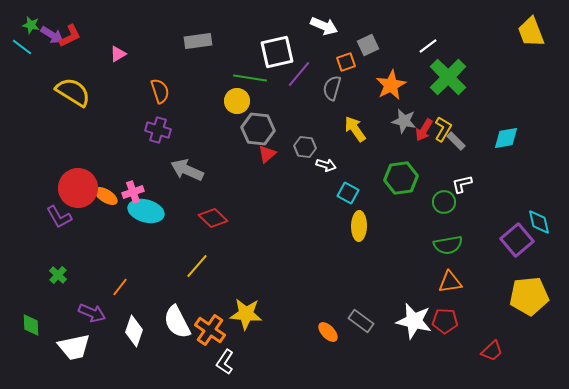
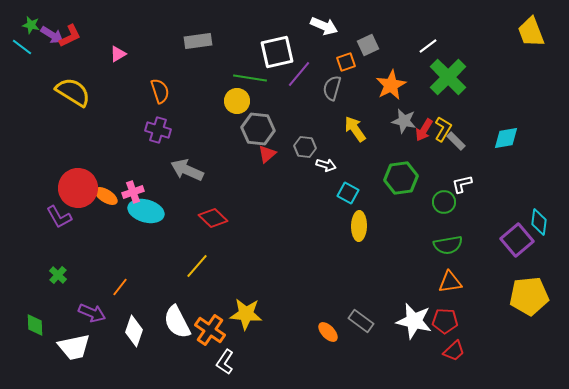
cyan diamond at (539, 222): rotated 20 degrees clockwise
green diamond at (31, 325): moved 4 px right
red trapezoid at (492, 351): moved 38 px left
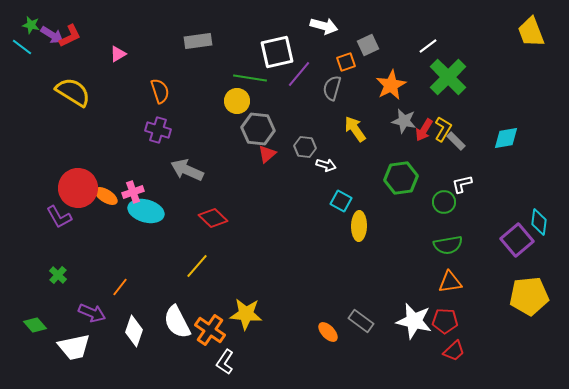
white arrow at (324, 26): rotated 8 degrees counterclockwise
cyan square at (348, 193): moved 7 px left, 8 px down
green diamond at (35, 325): rotated 40 degrees counterclockwise
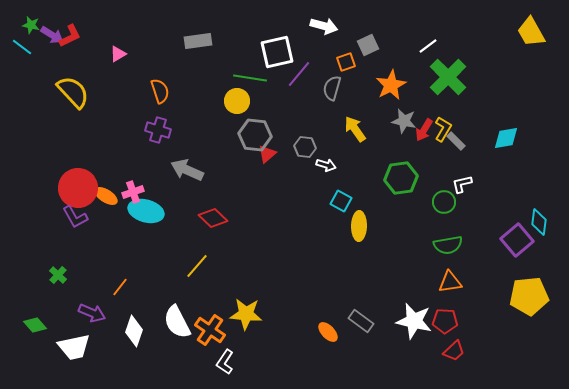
yellow trapezoid at (531, 32): rotated 8 degrees counterclockwise
yellow semicircle at (73, 92): rotated 15 degrees clockwise
gray hexagon at (258, 129): moved 3 px left, 6 px down
purple L-shape at (59, 217): moved 16 px right
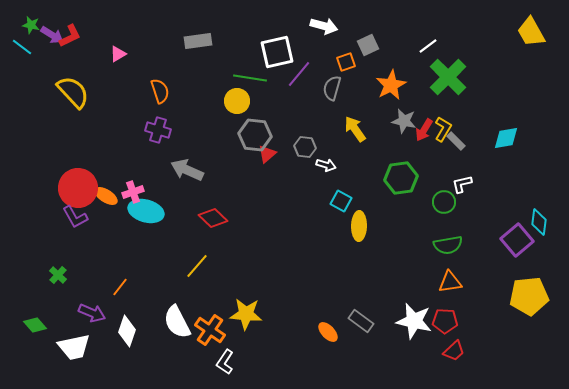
white diamond at (134, 331): moved 7 px left
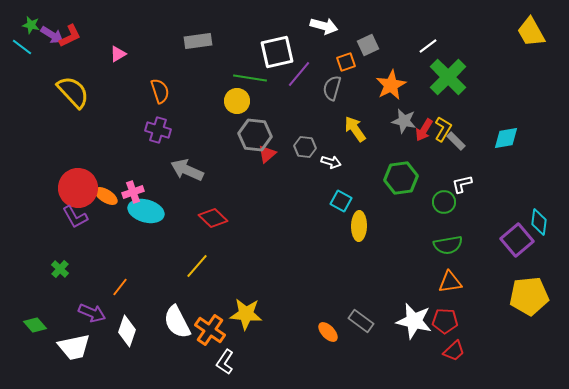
white arrow at (326, 165): moved 5 px right, 3 px up
green cross at (58, 275): moved 2 px right, 6 px up
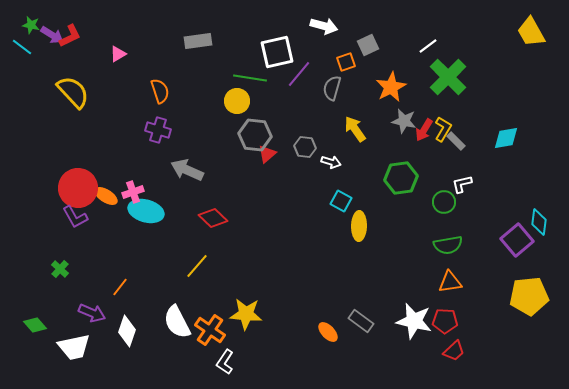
orange star at (391, 85): moved 2 px down
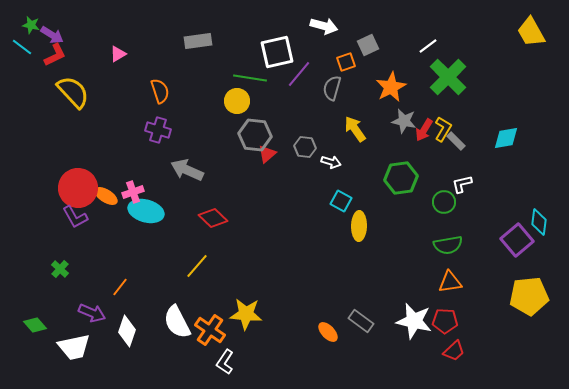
red L-shape at (70, 36): moved 15 px left, 19 px down
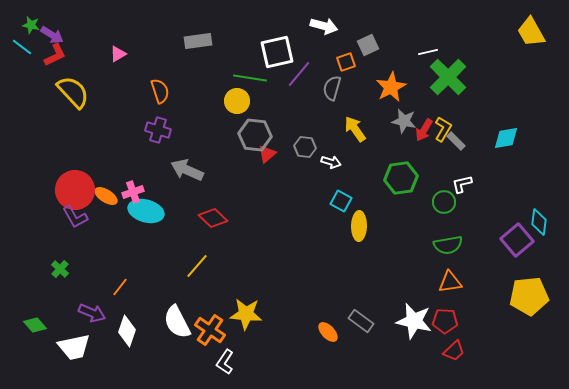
white line at (428, 46): moved 6 px down; rotated 24 degrees clockwise
red circle at (78, 188): moved 3 px left, 2 px down
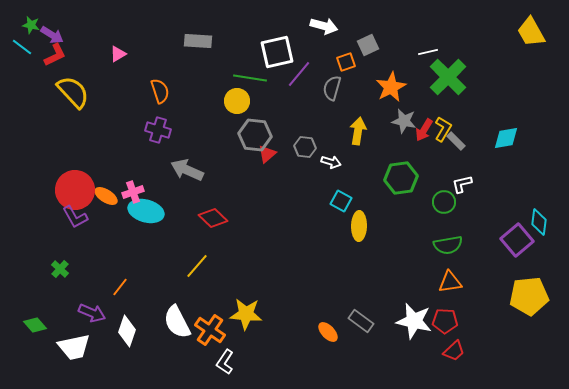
gray rectangle at (198, 41): rotated 12 degrees clockwise
yellow arrow at (355, 129): moved 3 px right, 2 px down; rotated 44 degrees clockwise
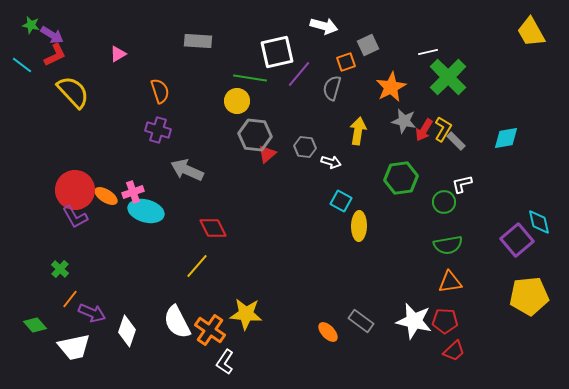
cyan line at (22, 47): moved 18 px down
red diamond at (213, 218): moved 10 px down; rotated 20 degrees clockwise
cyan diamond at (539, 222): rotated 20 degrees counterclockwise
orange line at (120, 287): moved 50 px left, 12 px down
